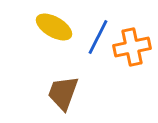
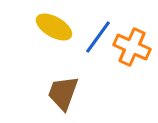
blue line: rotated 9 degrees clockwise
orange cross: rotated 36 degrees clockwise
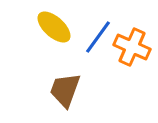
yellow ellipse: rotated 12 degrees clockwise
brown trapezoid: moved 2 px right, 3 px up
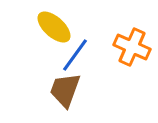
blue line: moved 23 px left, 18 px down
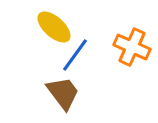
brown trapezoid: moved 2 px left, 3 px down; rotated 123 degrees clockwise
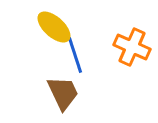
blue line: rotated 54 degrees counterclockwise
brown trapezoid: rotated 12 degrees clockwise
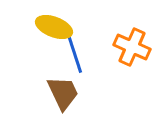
yellow ellipse: rotated 21 degrees counterclockwise
